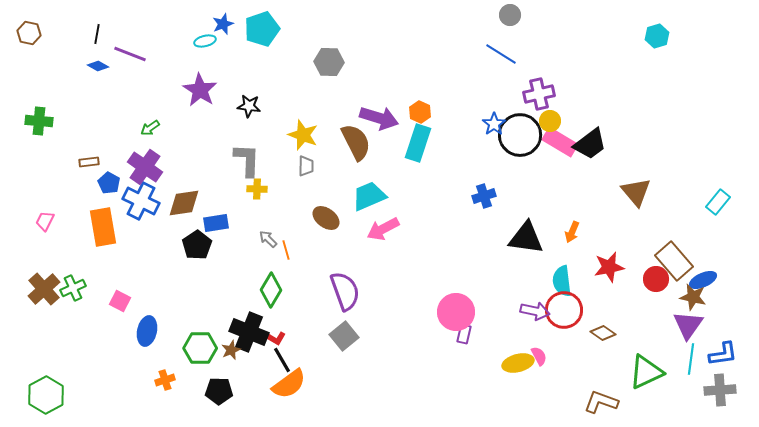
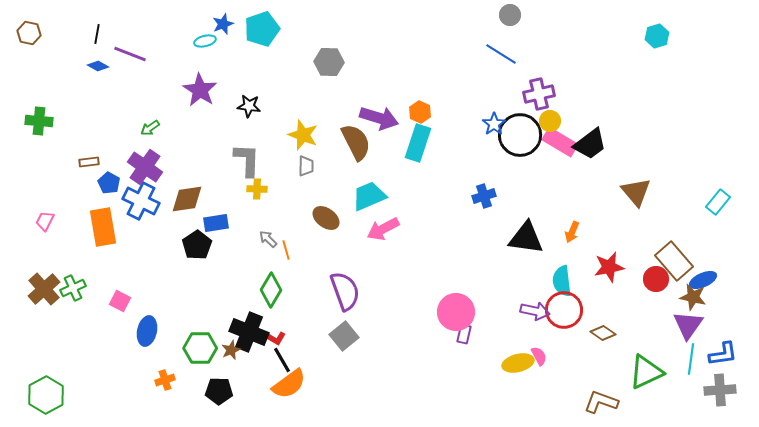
brown diamond at (184, 203): moved 3 px right, 4 px up
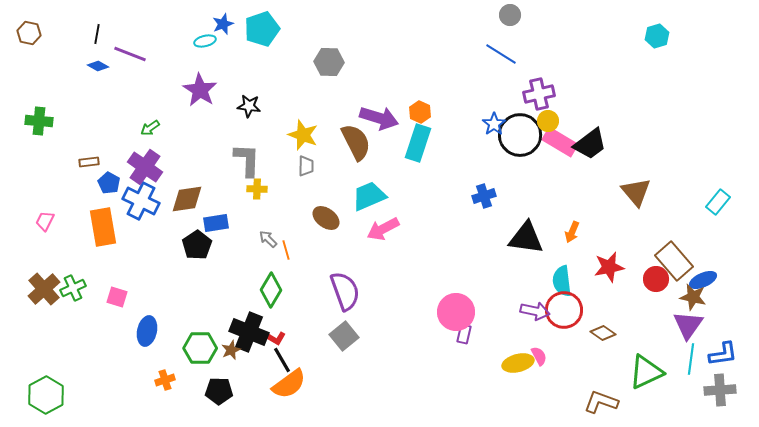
yellow circle at (550, 121): moved 2 px left
pink square at (120, 301): moved 3 px left, 4 px up; rotated 10 degrees counterclockwise
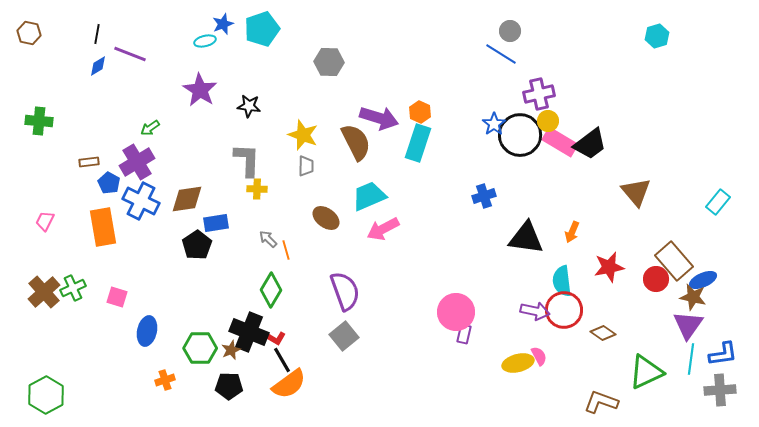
gray circle at (510, 15): moved 16 px down
blue diamond at (98, 66): rotated 60 degrees counterclockwise
purple cross at (145, 167): moved 8 px left, 5 px up; rotated 24 degrees clockwise
brown cross at (44, 289): moved 3 px down
black pentagon at (219, 391): moved 10 px right, 5 px up
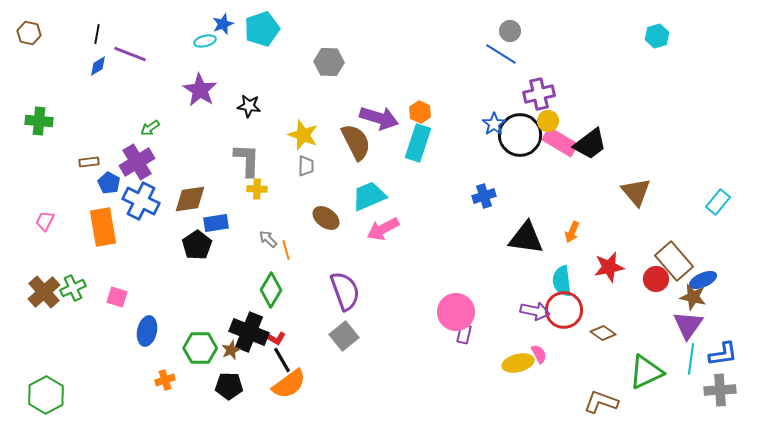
brown diamond at (187, 199): moved 3 px right
pink semicircle at (539, 356): moved 2 px up
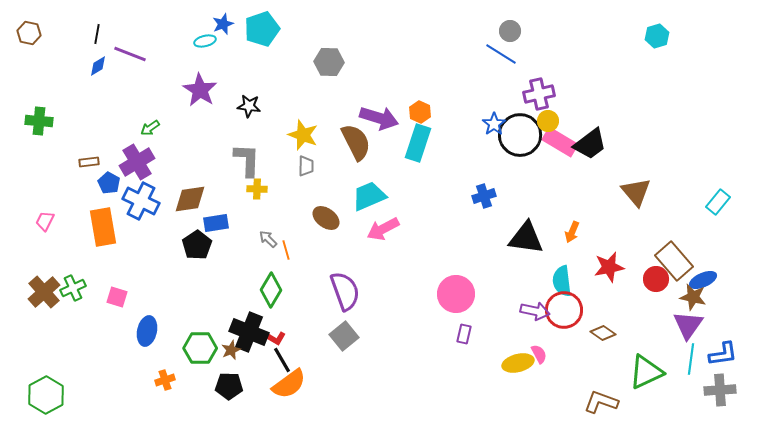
pink circle at (456, 312): moved 18 px up
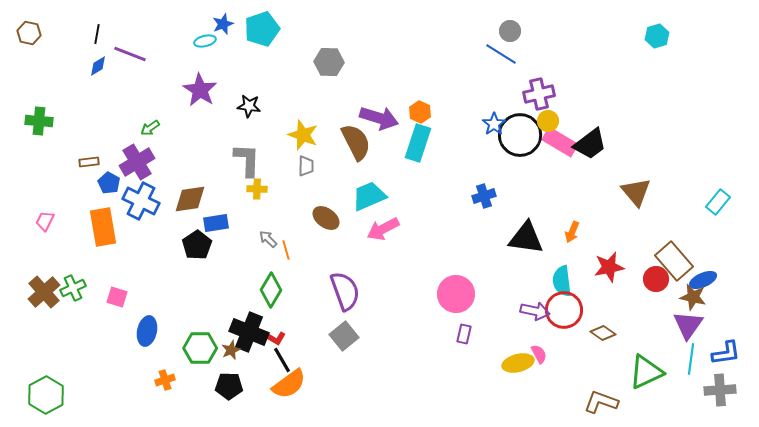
blue L-shape at (723, 354): moved 3 px right, 1 px up
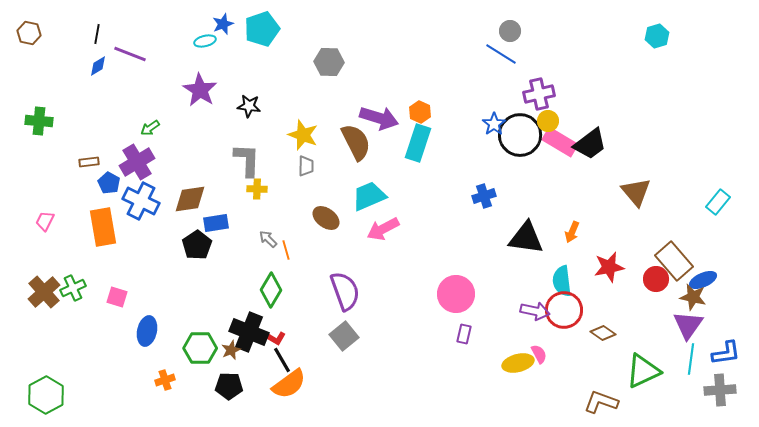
green triangle at (646, 372): moved 3 px left, 1 px up
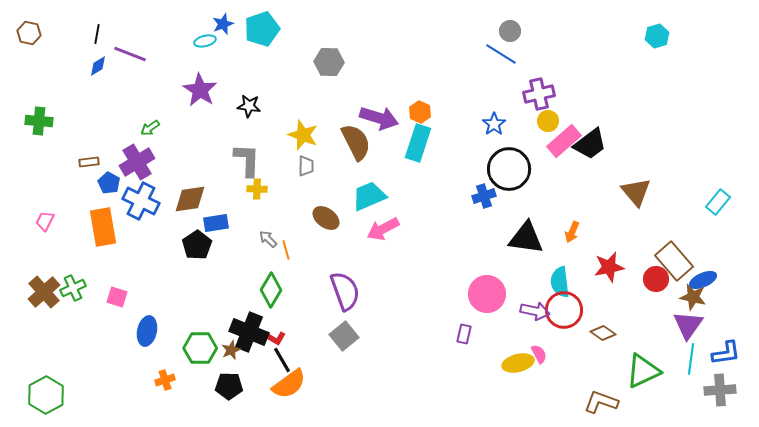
black circle at (520, 135): moved 11 px left, 34 px down
pink rectangle at (560, 142): moved 4 px right, 1 px up; rotated 72 degrees counterclockwise
cyan semicircle at (562, 281): moved 2 px left, 1 px down
pink circle at (456, 294): moved 31 px right
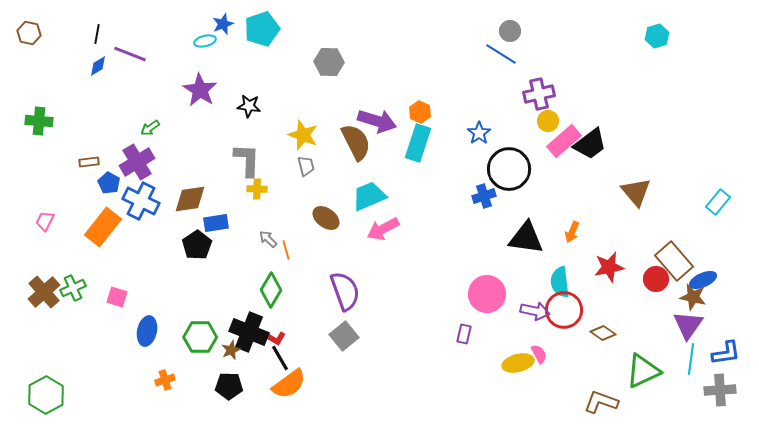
purple arrow at (379, 118): moved 2 px left, 3 px down
blue star at (494, 124): moved 15 px left, 9 px down
gray trapezoid at (306, 166): rotated 15 degrees counterclockwise
orange rectangle at (103, 227): rotated 48 degrees clockwise
green hexagon at (200, 348): moved 11 px up
black line at (282, 360): moved 2 px left, 2 px up
